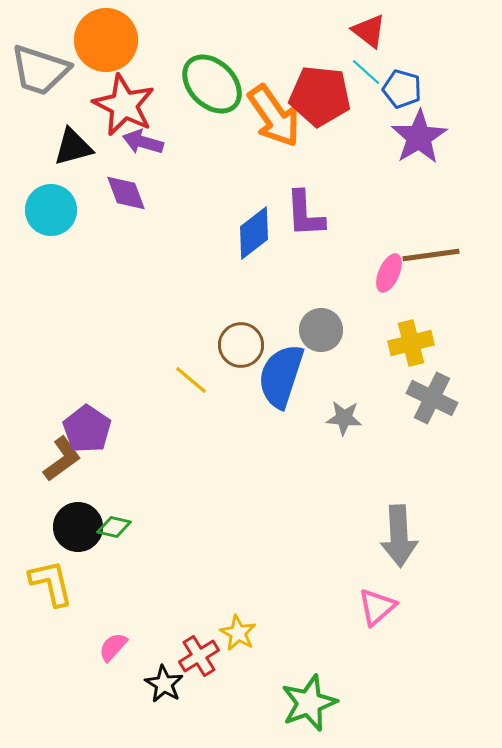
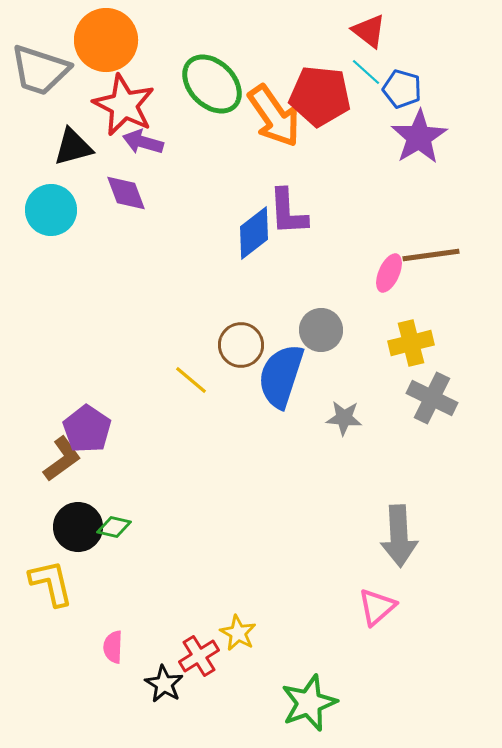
purple L-shape: moved 17 px left, 2 px up
pink semicircle: rotated 40 degrees counterclockwise
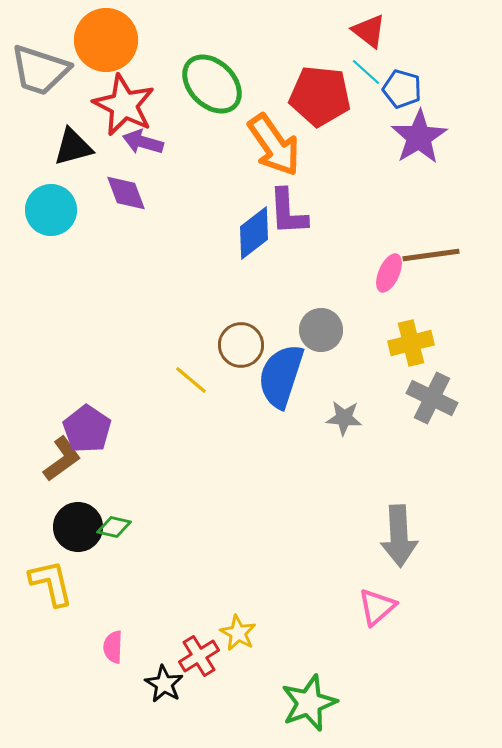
orange arrow: moved 29 px down
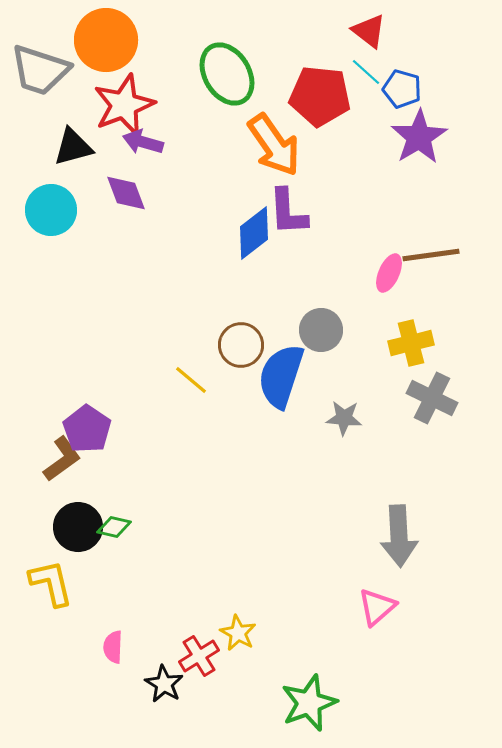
green ellipse: moved 15 px right, 10 px up; rotated 14 degrees clockwise
red star: rotated 24 degrees clockwise
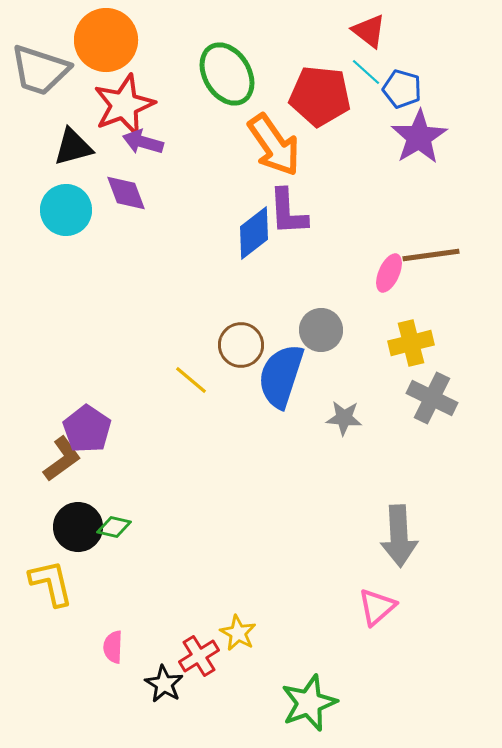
cyan circle: moved 15 px right
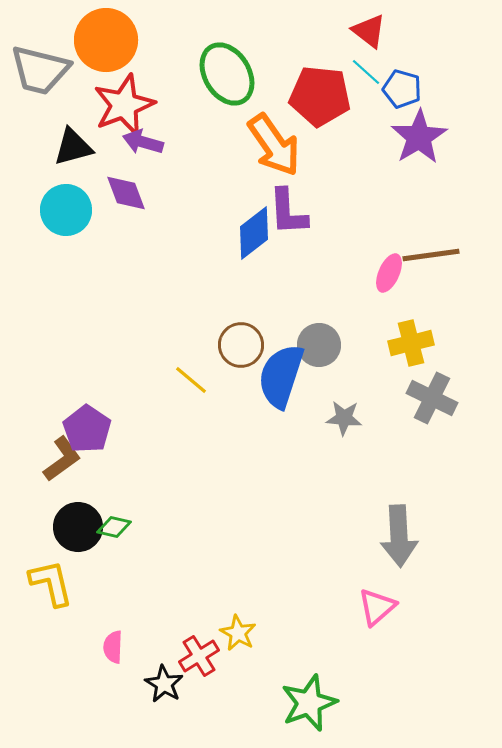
gray trapezoid: rotated 4 degrees counterclockwise
gray circle: moved 2 px left, 15 px down
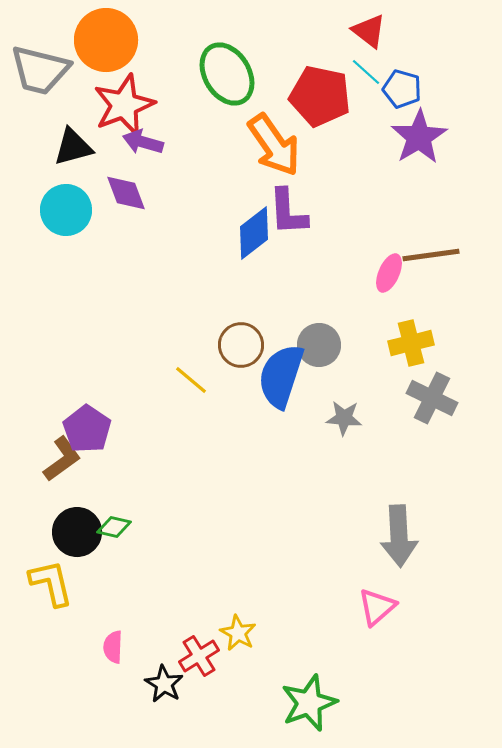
red pentagon: rotated 6 degrees clockwise
black circle: moved 1 px left, 5 px down
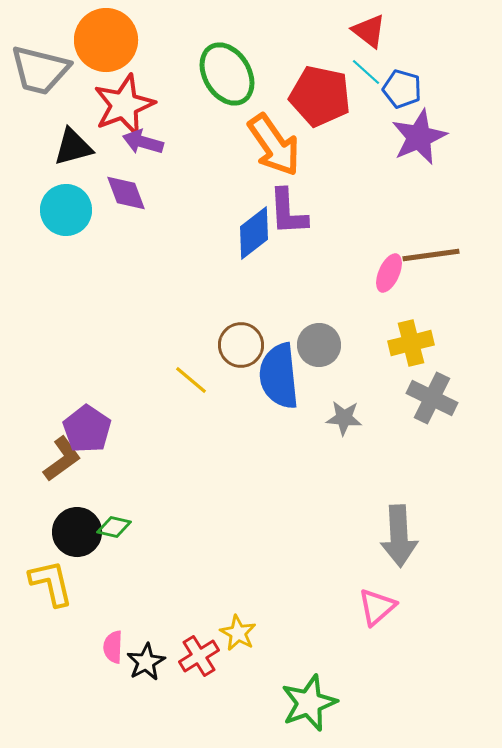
purple star: rotated 8 degrees clockwise
blue semicircle: moved 2 px left; rotated 24 degrees counterclockwise
black star: moved 18 px left, 22 px up; rotated 12 degrees clockwise
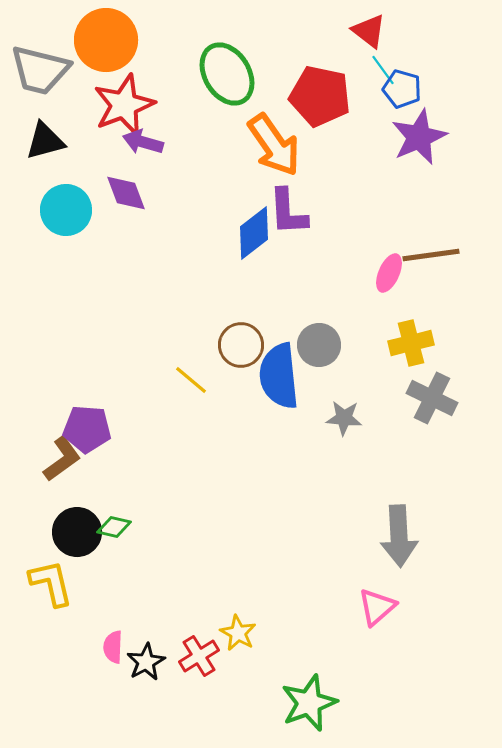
cyan line: moved 17 px right, 2 px up; rotated 12 degrees clockwise
black triangle: moved 28 px left, 6 px up
purple pentagon: rotated 30 degrees counterclockwise
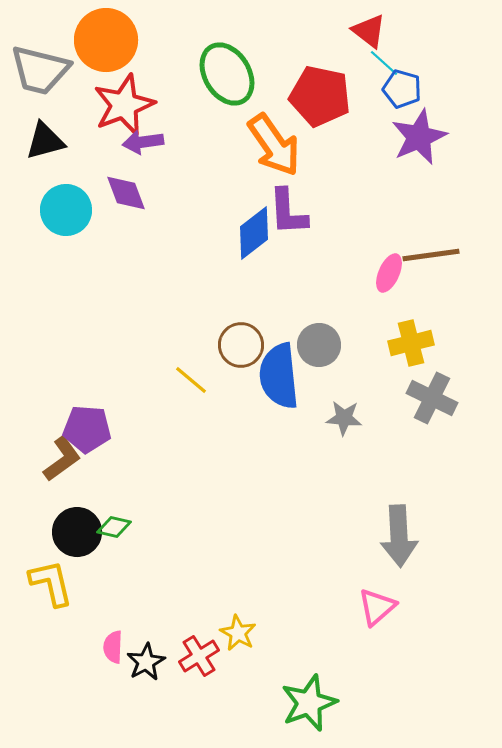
cyan line: moved 1 px right, 7 px up; rotated 12 degrees counterclockwise
purple arrow: rotated 24 degrees counterclockwise
